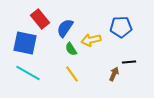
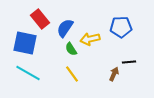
yellow arrow: moved 1 px left, 1 px up
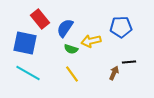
yellow arrow: moved 1 px right, 2 px down
green semicircle: rotated 40 degrees counterclockwise
brown arrow: moved 1 px up
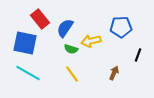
black line: moved 9 px right, 7 px up; rotated 64 degrees counterclockwise
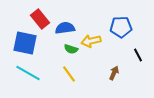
blue semicircle: rotated 48 degrees clockwise
black line: rotated 48 degrees counterclockwise
yellow line: moved 3 px left
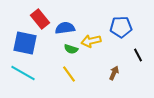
cyan line: moved 5 px left
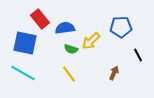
yellow arrow: rotated 30 degrees counterclockwise
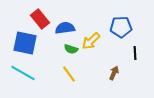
black line: moved 3 px left, 2 px up; rotated 24 degrees clockwise
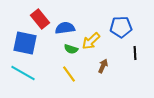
brown arrow: moved 11 px left, 7 px up
